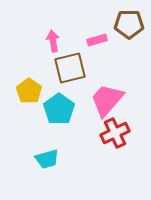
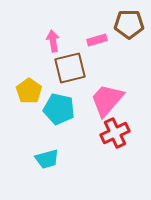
cyan pentagon: rotated 24 degrees counterclockwise
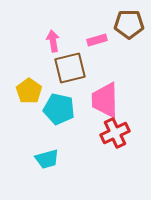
pink trapezoid: moved 2 px left; rotated 42 degrees counterclockwise
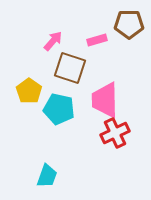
pink arrow: rotated 50 degrees clockwise
brown square: rotated 32 degrees clockwise
cyan trapezoid: moved 17 px down; rotated 55 degrees counterclockwise
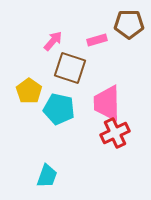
pink trapezoid: moved 2 px right, 3 px down
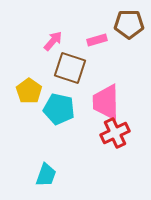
pink trapezoid: moved 1 px left, 1 px up
cyan trapezoid: moved 1 px left, 1 px up
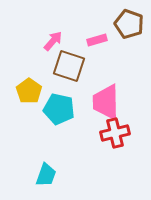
brown pentagon: rotated 20 degrees clockwise
brown square: moved 1 px left, 2 px up
red cross: rotated 12 degrees clockwise
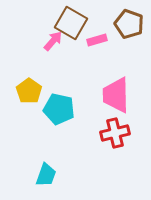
brown square: moved 2 px right, 43 px up; rotated 12 degrees clockwise
pink trapezoid: moved 10 px right, 7 px up
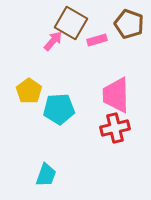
cyan pentagon: rotated 16 degrees counterclockwise
red cross: moved 5 px up
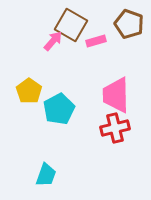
brown square: moved 2 px down
pink rectangle: moved 1 px left, 1 px down
cyan pentagon: rotated 24 degrees counterclockwise
